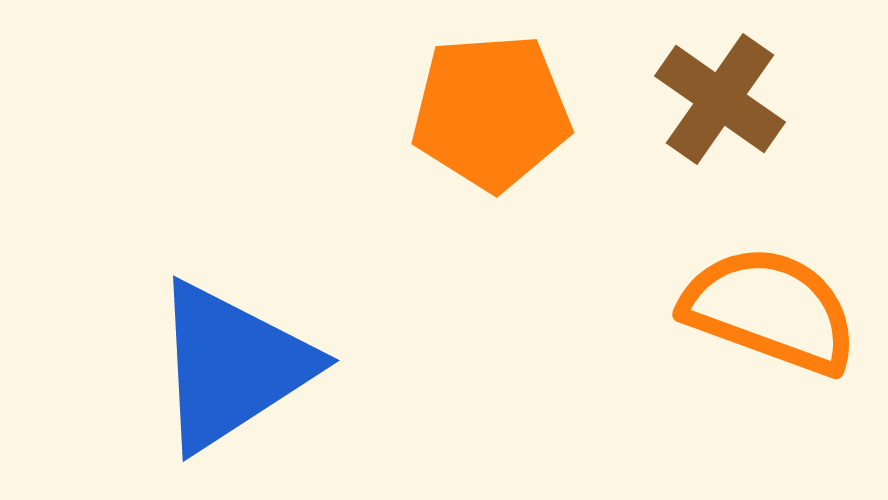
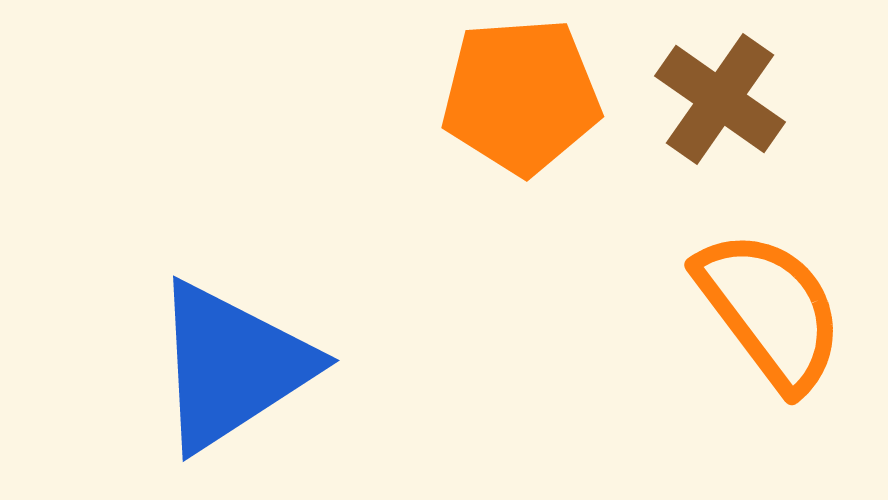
orange pentagon: moved 30 px right, 16 px up
orange semicircle: rotated 33 degrees clockwise
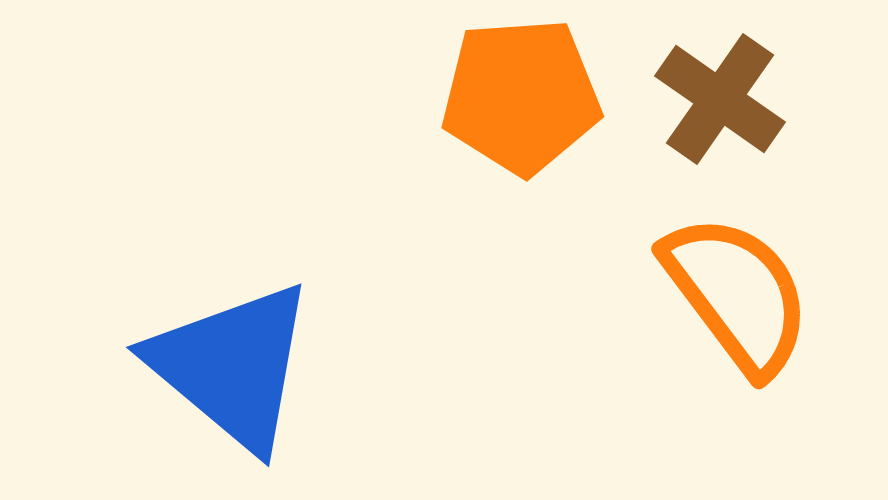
orange semicircle: moved 33 px left, 16 px up
blue triangle: rotated 47 degrees counterclockwise
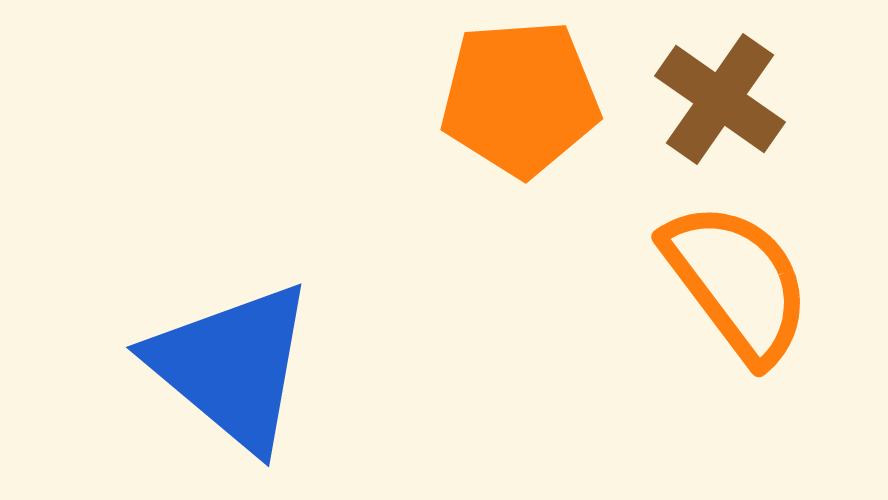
orange pentagon: moved 1 px left, 2 px down
orange semicircle: moved 12 px up
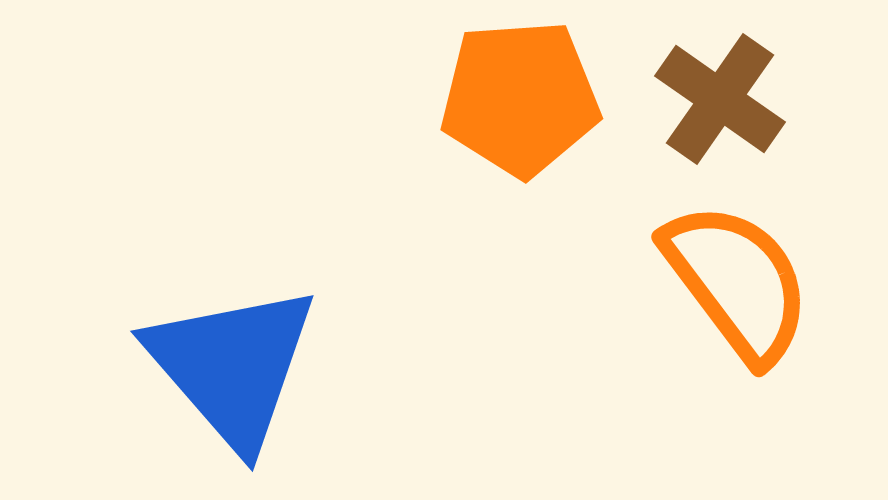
blue triangle: rotated 9 degrees clockwise
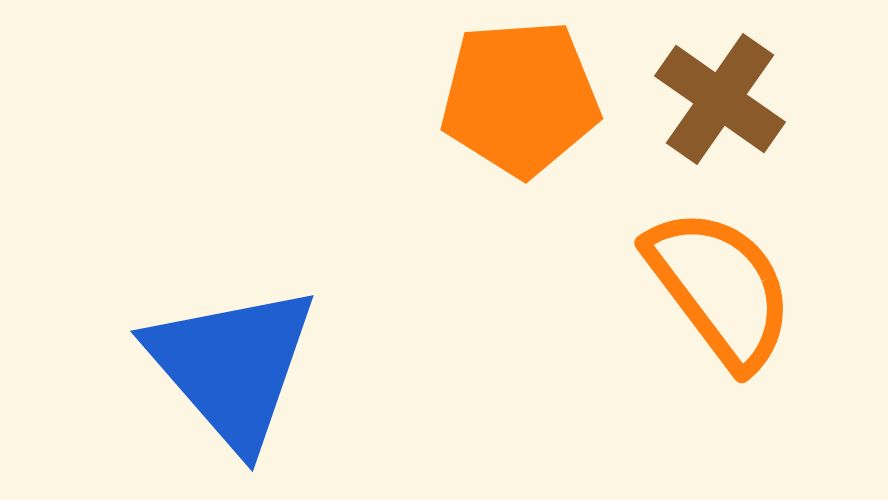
orange semicircle: moved 17 px left, 6 px down
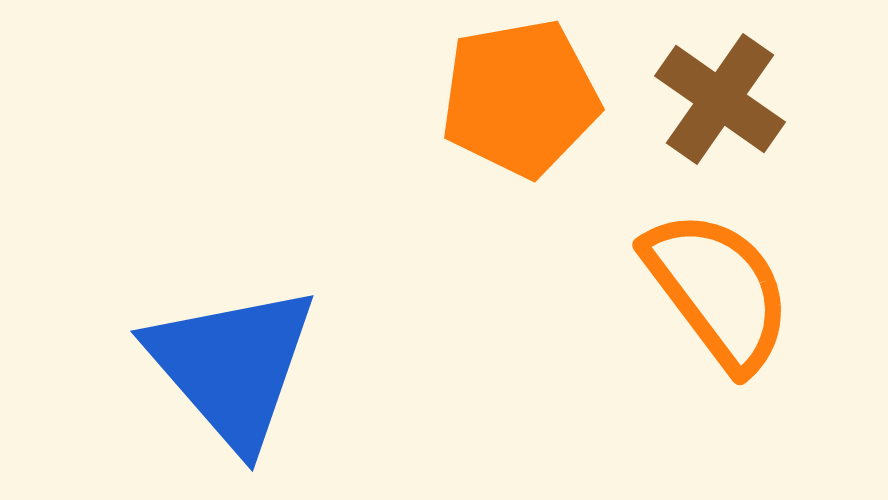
orange pentagon: rotated 6 degrees counterclockwise
orange semicircle: moved 2 px left, 2 px down
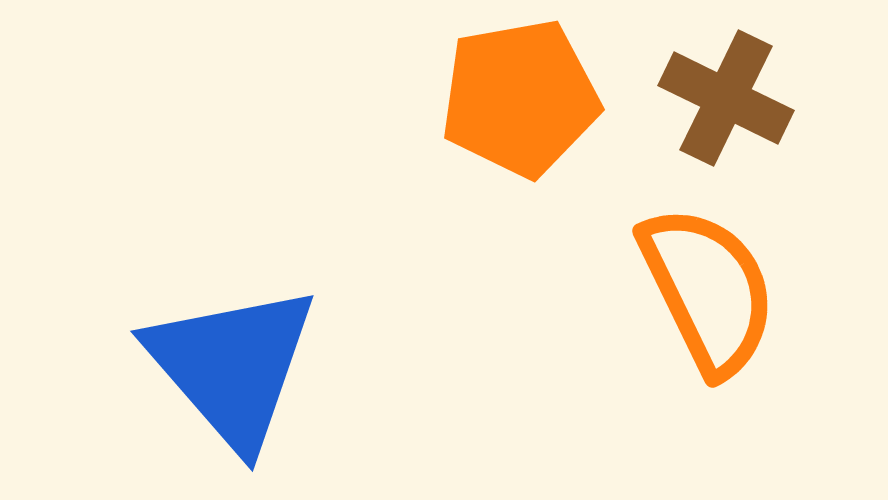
brown cross: moved 6 px right, 1 px up; rotated 9 degrees counterclockwise
orange semicircle: moved 10 px left; rotated 11 degrees clockwise
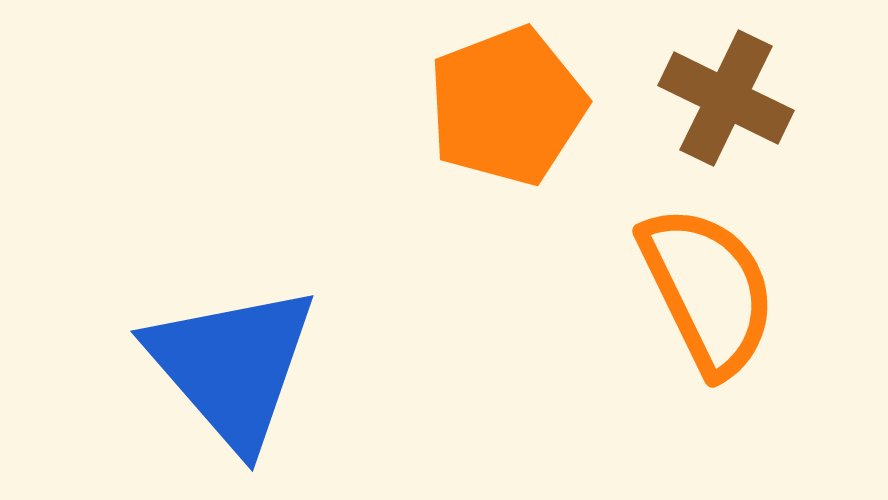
orange pentagon: moved 13 px left, 8 px down; rotated 11 degrees counterclockwise
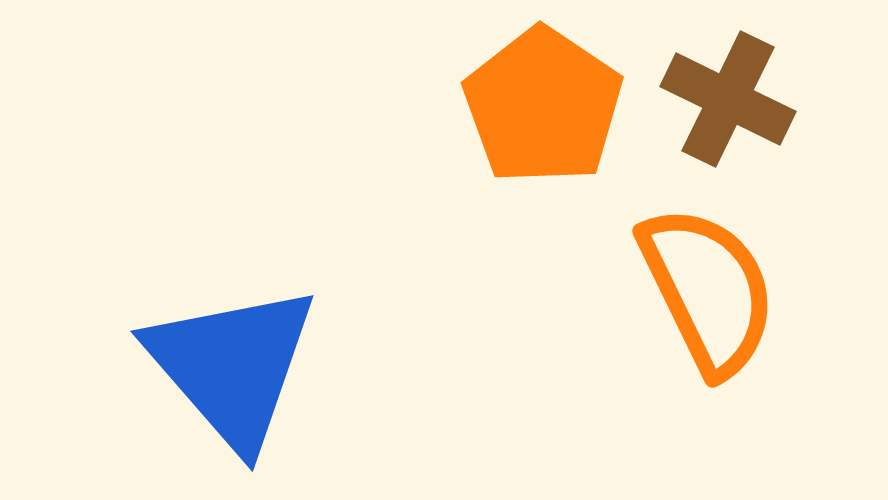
brown cross: moved 2 px right, 1 px down
orange pentagon: moved 36 px right; rotated 17 degrees counterclockwise
